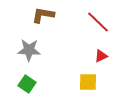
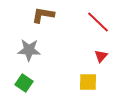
red triangle: rotated 24 degrees counterclockwise
green square: moved 3 px left, 1 px up
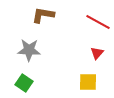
red line: rotated 15 degrees counterclockwise
red triangle: moved 4 px left, 3 px up
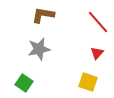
red line: rotated 20 degrees clockwise
gray star: moved 10 px right, 1 px up; rotated 15 degrees counterclockwise
yellow square: rotated 18 degrees clockwise
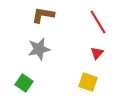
red line: rotated 10 degrees clockwise
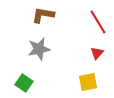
yellow square: rotated 30 degrees counterclockwise
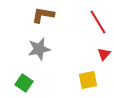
red triangle: moved 7 px right, 1 px down
yellow square: moved 2 px up
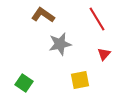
brown L-shape: rotated 25 degrees clockwise
red line: moved 1 px left, 3 px up
gray star: moved 21 px right, 5 px up
yellow square: moved 8 px left
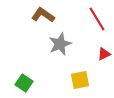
gray star: rotated 10 degrees counterclockwise
red triangle: rotated 24 degrees clockwise
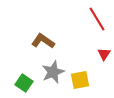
brown L-shape: moved 26 px down
gray star: moved 7 px left, 28 px down
red triangle: rotated 32 degrees counterclockwise
